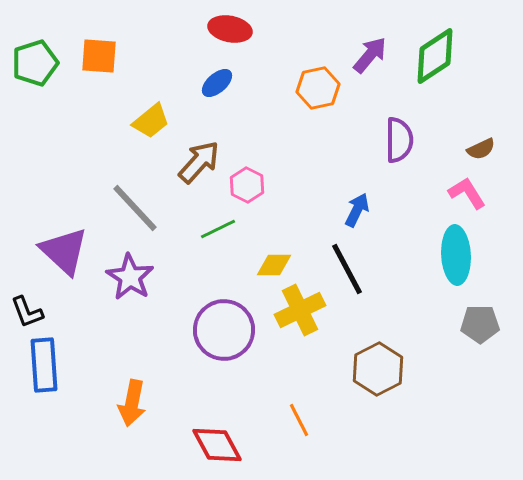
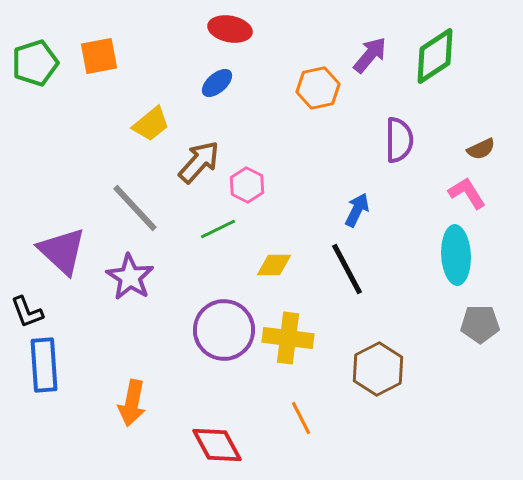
orange square: rotated 15 degrees counterclockwise
yellow trapezoid: moved 3 px down
purple triangle: moved 2 px left
yellow cross: moved 12 px left, 28 px down; rotated 33 degrees clockwise
orange line: moved 2 px right, 2 px up
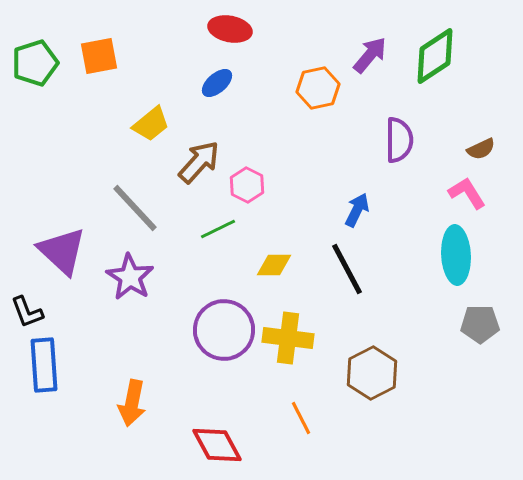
brown hexagon: moved 6 px left, 4 px down
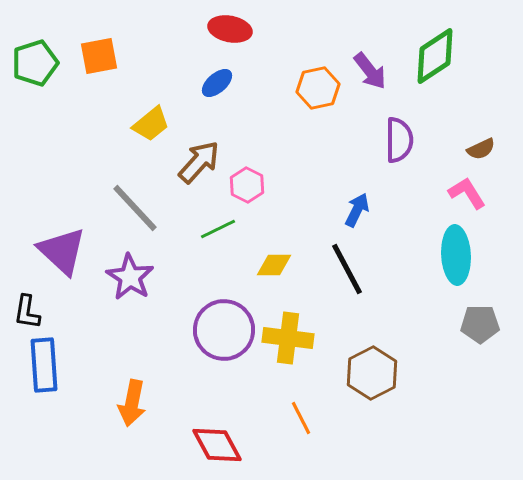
purple arrow: moved 16 px down; rotated 102 degrees clockwise
black L-shape: rotated 30 degrees clockwise
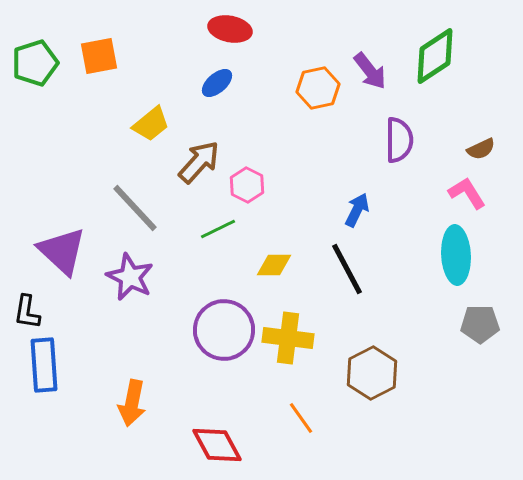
purple star: rotated 6 degrees counterclockwise
orange line: rotated 8 degrees counterclockwise
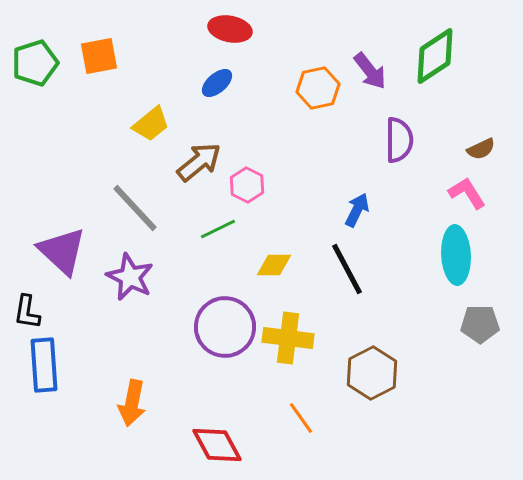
brown arrow: rotated 9 degrees clockwise
purple circle: moved 1 px right, 3 px up
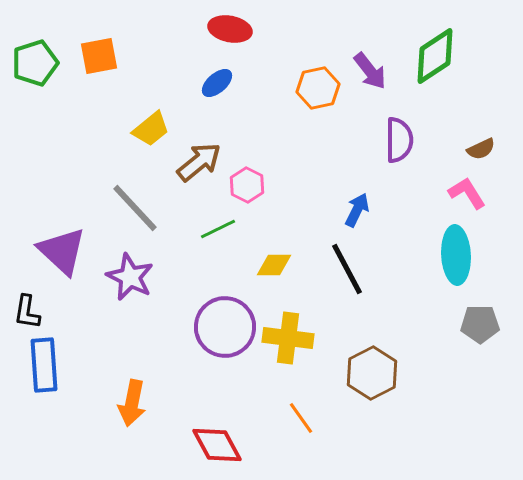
yellow trapezoid: moved 5 px down
